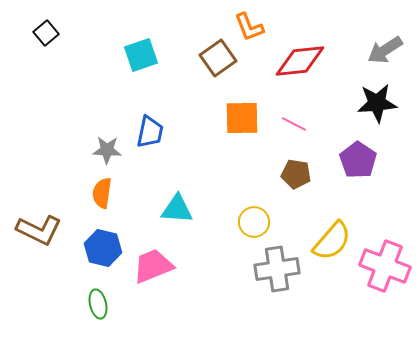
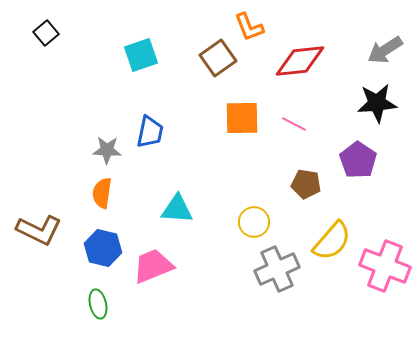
brown pentagon: moved 10 px right, 10 px down
gray cross: rotated 15 degrees counterclockwise
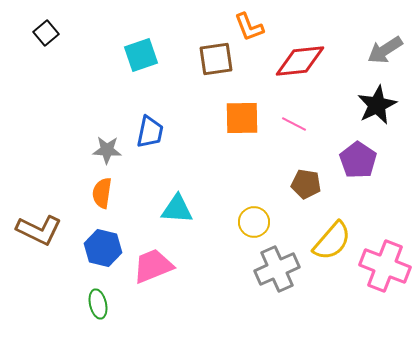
brown square: moved 2 px left, 1 px down; rotated 27 degrees clockwise
black star: moved 2 px down; rotated 21 degrees counterclockwise
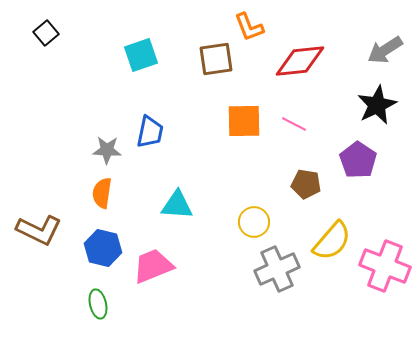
orange square: moved 2 px right, 3 px down
cyan triangle: moved 4 px up
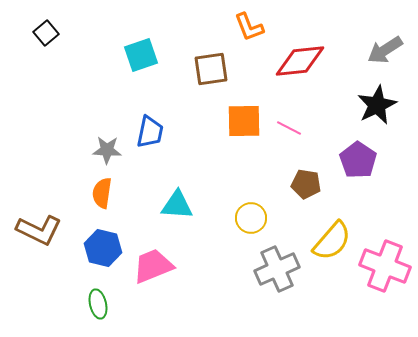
brown square: moved 5 px left, 10 px down
pink line: moved 5 px left, 4 px down
yellow circle: moved 3 px left, 4 px up
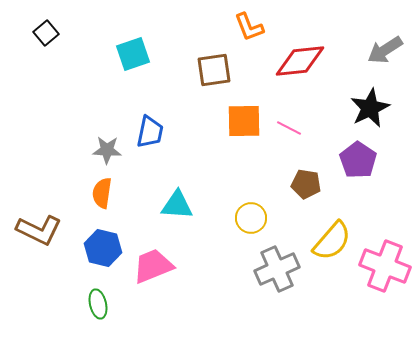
cyan square: moved 8 px left, 1 px up
brown square: moved 3 px right, 1 px down
black star: moved 7 px left, 3 px down
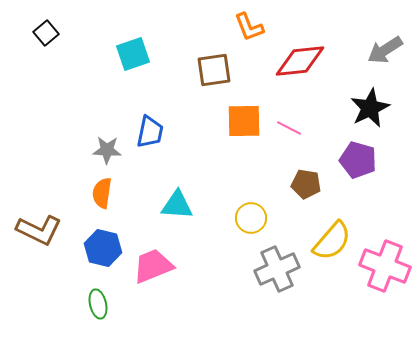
purple pentagon: rotated 18 degrees counterclockwise
